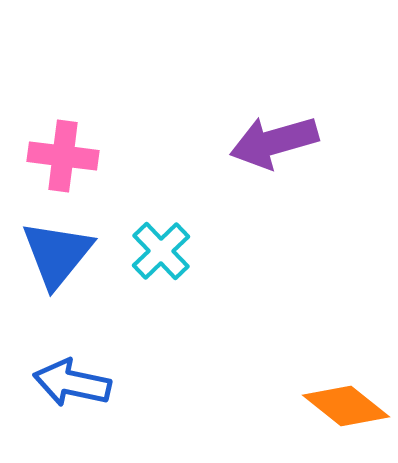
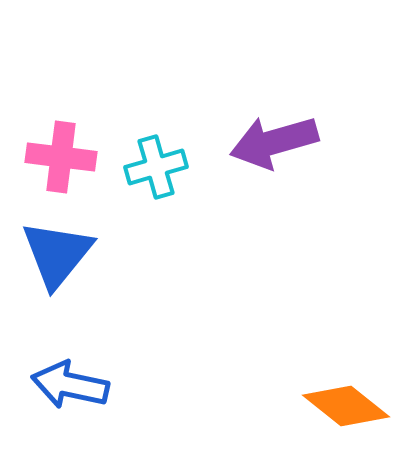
pink cross: moved 2 px left, 1 px down
cyan cross: moved 5 px left, 84 px up; rotated 28 degrees clockwise
blue arrow: moved 2 px left, 2 px down
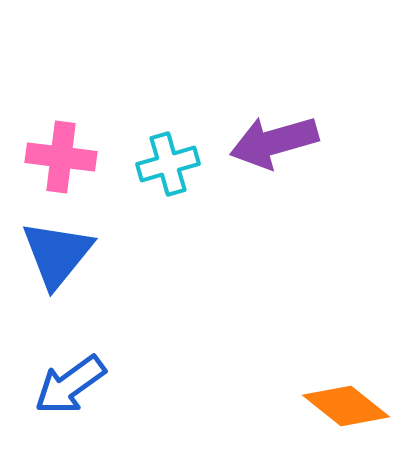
cyan cross: moved 12 px right, 3 px up
blue arrow: rotated 48 degrees counterclockwise
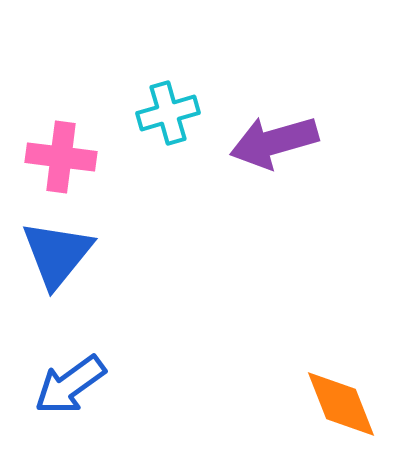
cyan cross: moved 51 px up
orange diamond: moved 5 px left, 2 px up; rotated 30 degrees clockwise
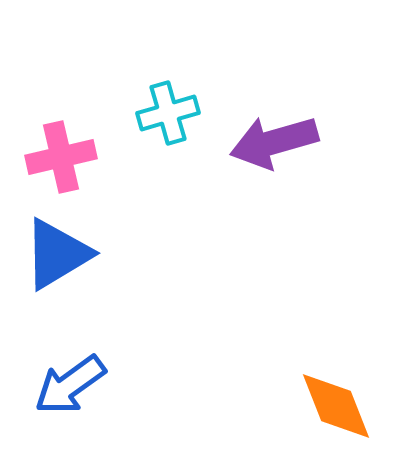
pink cross: rotated 20 degrees counterclockwise
blue triangle: rotated 20 degrees clockwise
orange diamond: moved 5 px left, 2 px down
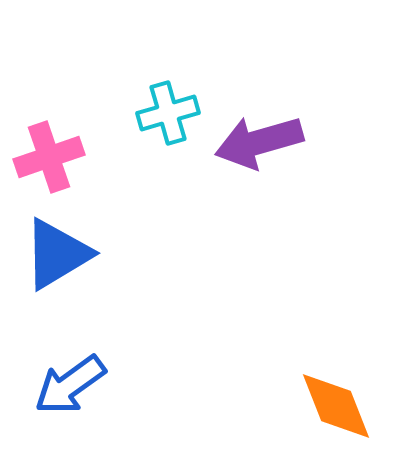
purple arrow: moved 15 px left
pink cross: moved 12 px left; rotated 6 degrees counterclockwise
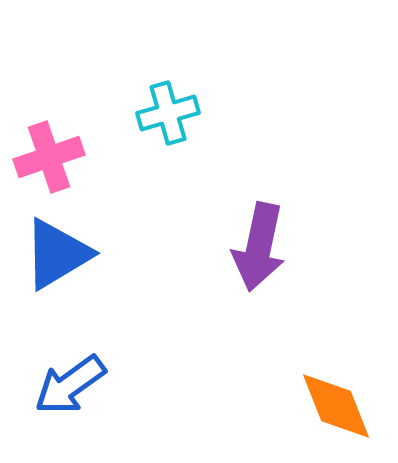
purple arrow: moved 105 px down; rotated 62 degrees counterclockwise
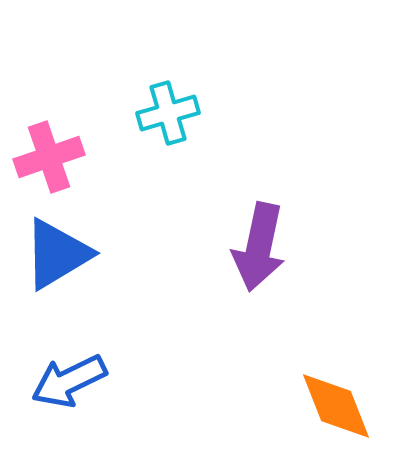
blue arrow: moved 1 px left, 4 px up; rotated 10 degrees clockwise
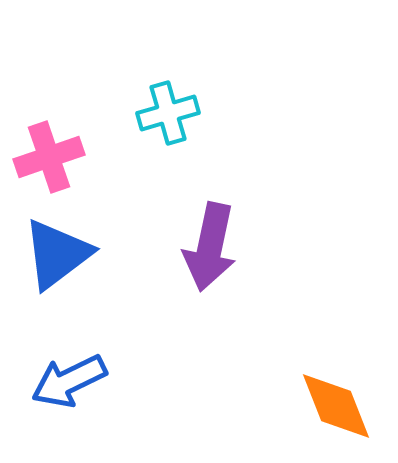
purple arrow: moved 49 px left
blue triangle: rotated 6 degrees counterclockwise
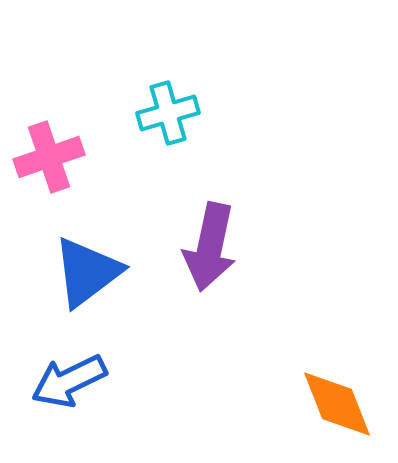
blue triangle: moved 30 px right, 18 px down
orange diamond: moved 1 px right, 2 px up
